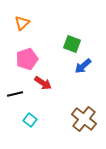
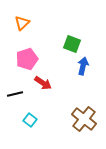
blue arrow: rotated 144 degrees clockwise
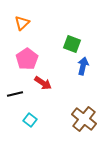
pink pentagon: rotated 15 degrees counterclockwise
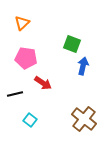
pink pentagon: moved 1 px left, 1 px up; rotated 30 degrees counterclockwise
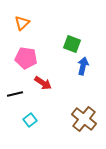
cyan square: rotated 16 degrees clockwise
